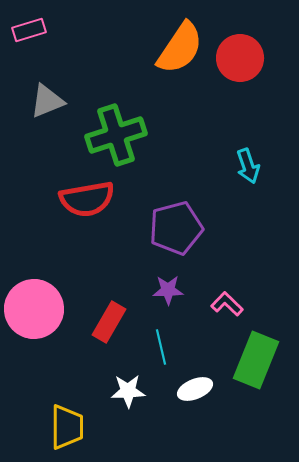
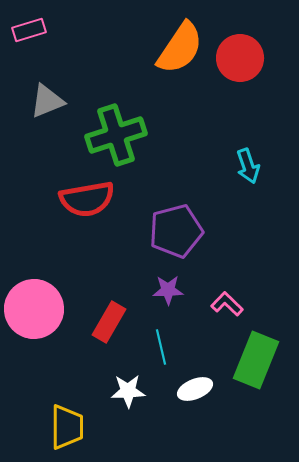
purple pentagon: moved 3 px down
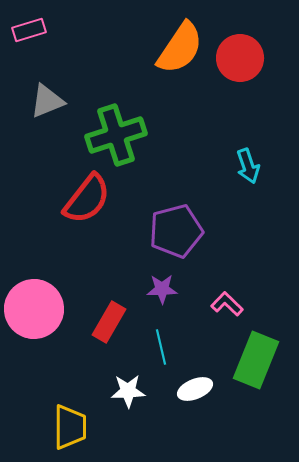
red semicircle: rotated 42 degrees counterclockwise
purple star: moved 6 px left, 1 px up
yellow trapezoid: moved 3 px right
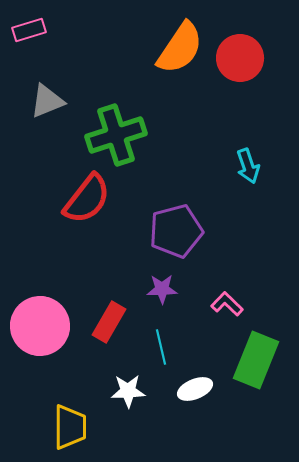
pink circle: moved 6 px right, 17 px down
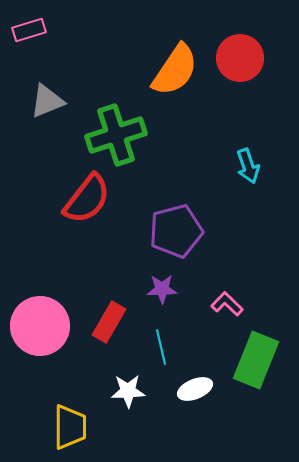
orange semicircle: moved 5 px left, 22 px down
